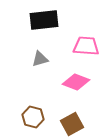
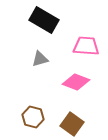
black rectangle: rotated 36 degrees clockwise
brown square: rotated 25 degrees counterclockwise
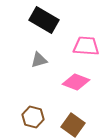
gray triangle: moved 1 px left, 1 px down
brown square: moved 1 px right, 1 px down
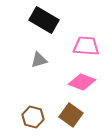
pink diamond: moved 6 px right
brown square: moved 2 px left, 10 px up
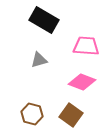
brown hexagon: moved 1 px left, 3 px up
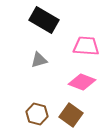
brown hexagon: moved 5 px right
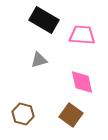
pink trapezoid: moved 4 px left, 11 px up
pink diamond: rotated 56 degrees clockwise
brown hexagon: moved 14 px left
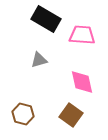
black rectangle: moved 2 px right, 1 px up
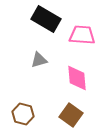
pink diamond: moved 5 px left, 4 px up; rotated 8 degrees clockwise
